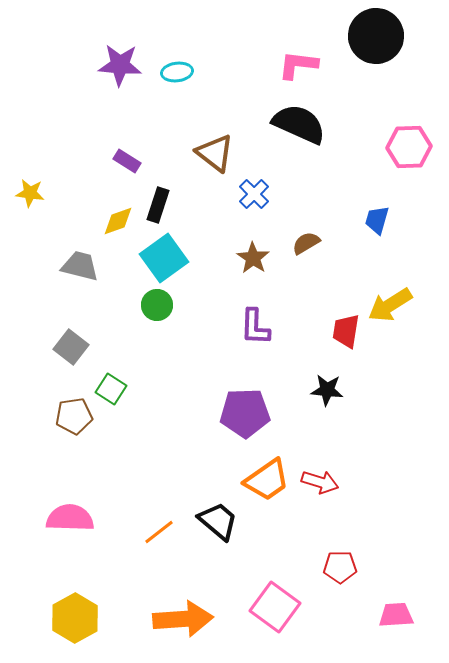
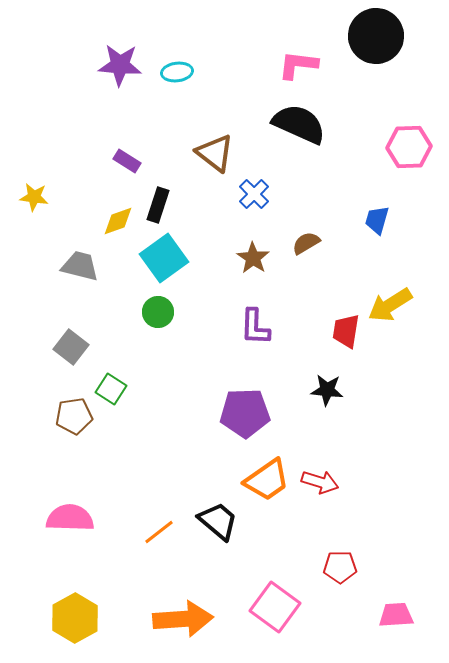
yellow star: moved 4 px right, 4 px down
green circle: moved 1 px right, 7 px down
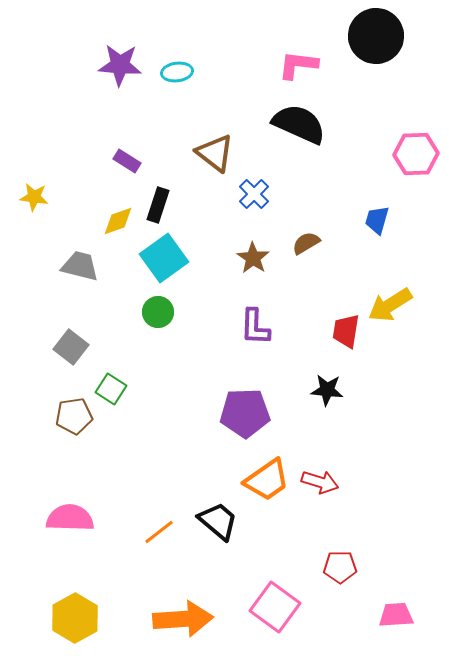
pink hexagon: moved 7 px right, 7 px down
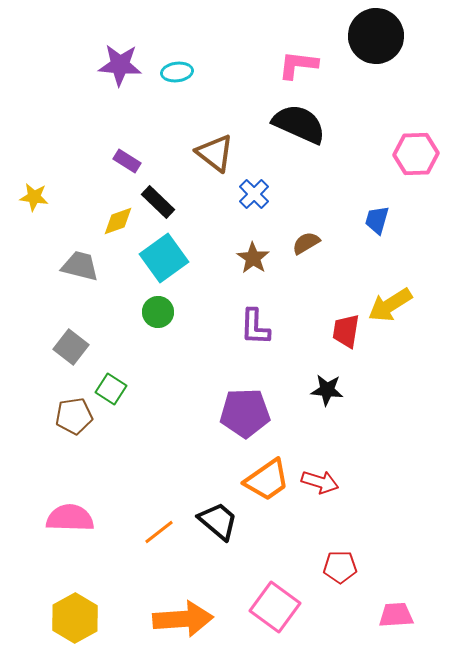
black rectangle: moved 3 px up; rotated 64 degrees counterclockwise
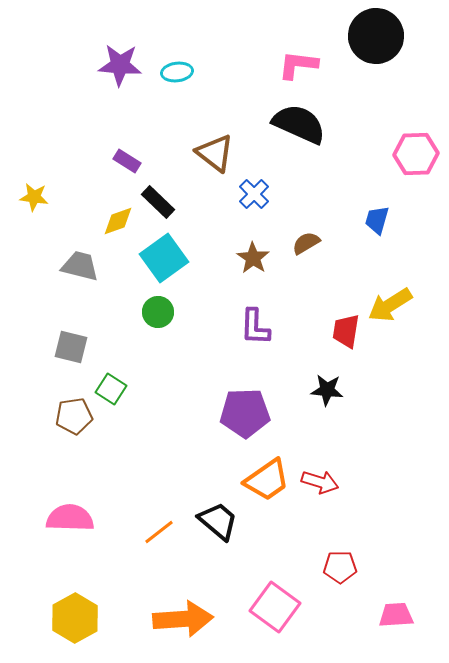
gray square: rotated 24 degrees counterclockwise
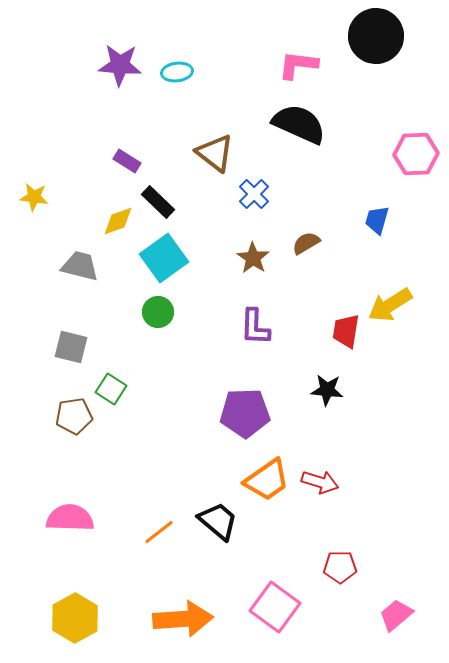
pink trapezoid: rotated 36 degrees counterclockwise
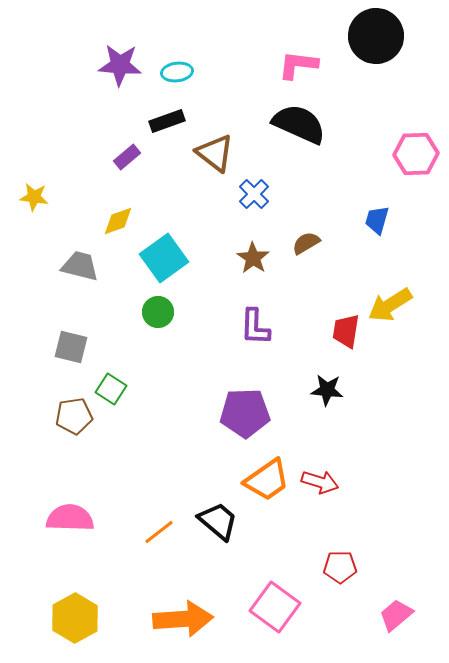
purple rectangle: moved 4 px up; rotated 72 degrees counterclockwise
black rectangle: moved 9 px right, 81 px up; rotated 64 degrees counterclockwise
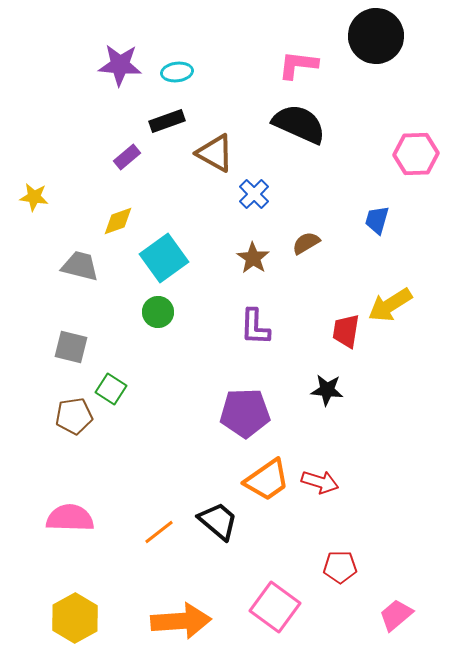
brown triangle: rotated 9 degrees counterclockwise
orange arrow: moved 2 px left, 2 px down
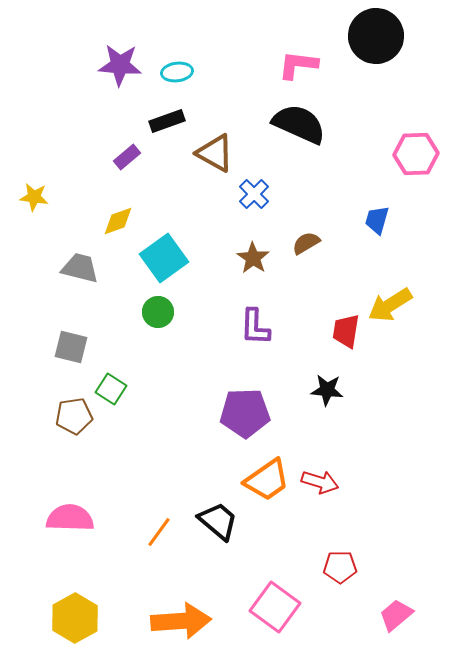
gray trapezoid: moved 2 px down
orange line: rotated 16 degrees counterclockwise
